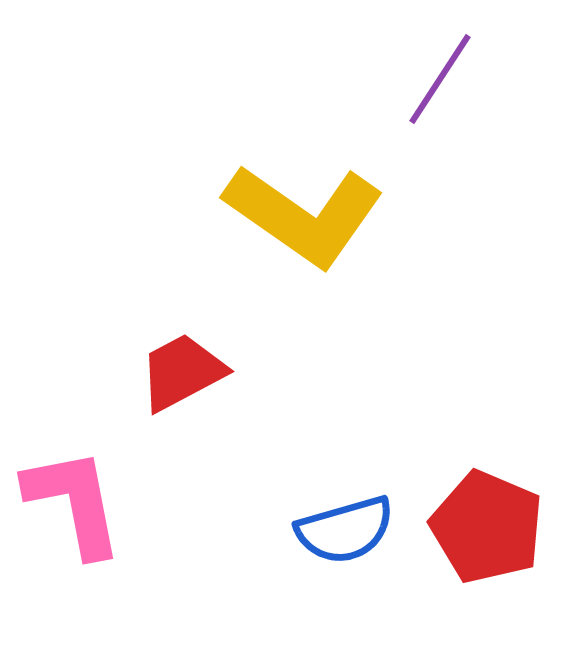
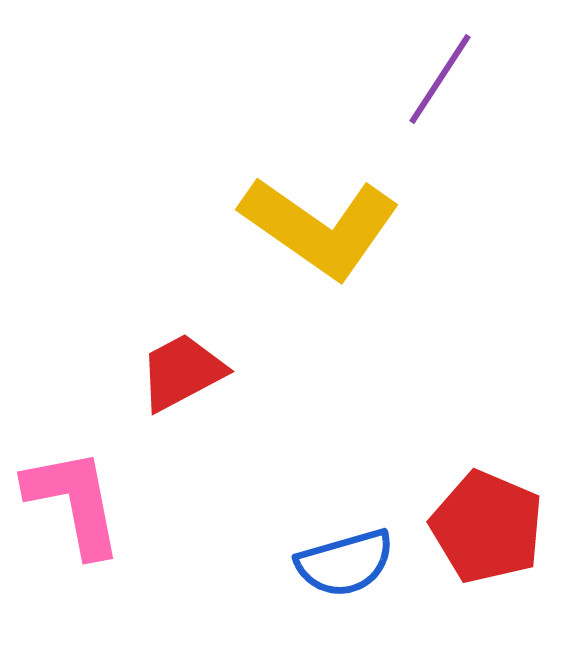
yellow L-shape: moved 16 px right, 12 px down
blue semicircle: moved 33 px down
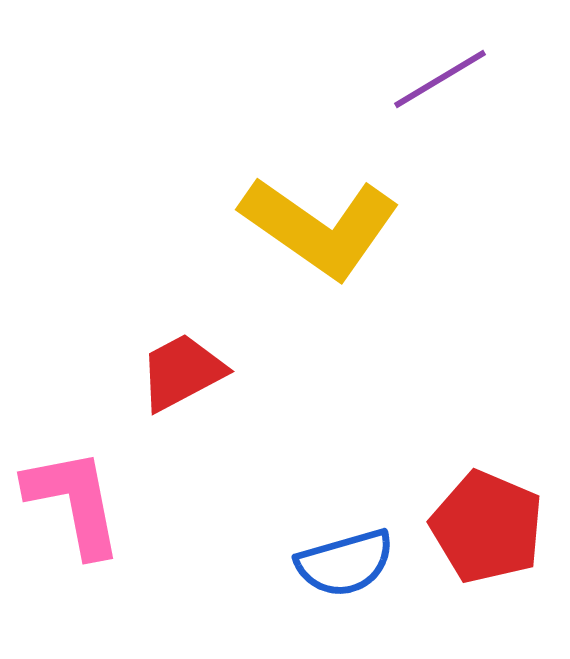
purple line: rotated 26 degrees clockwise
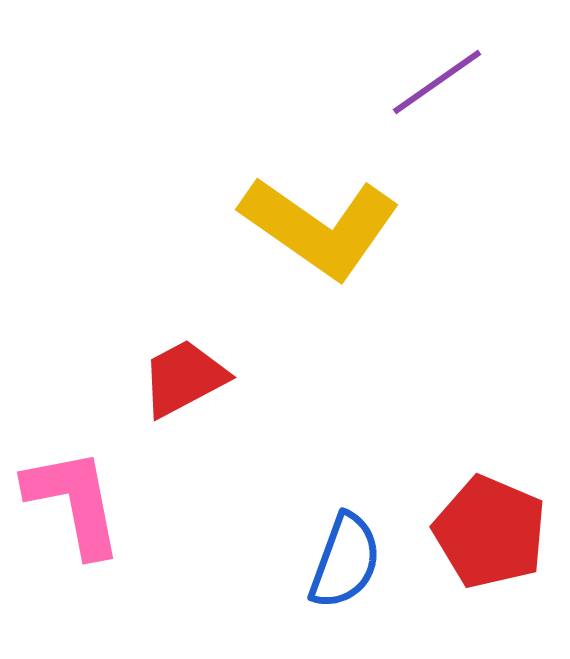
purple line: moved 3 px left, 3 px down; rotated 4 degrees counterclockwise
red trapezoid: moved 2 px right, 6 px down
red pentagon: moved 3 px right, 5 px down
blue semicircle: moved 2 px up; rotated 54 degrees counterclockwise
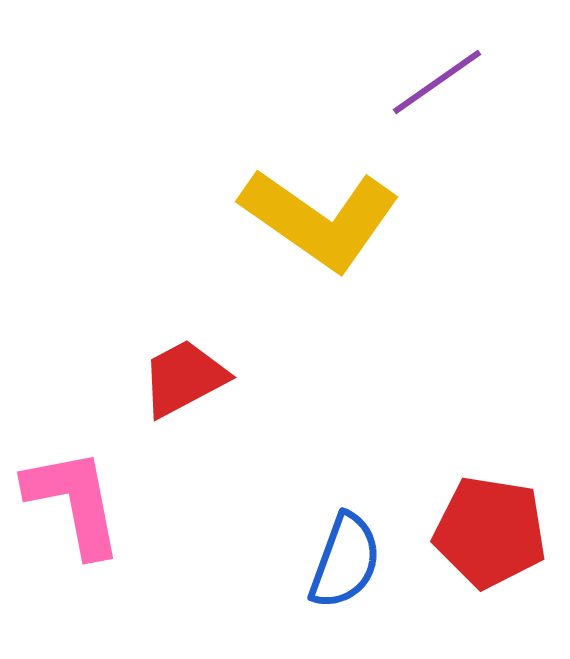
yellow L-shape: moved 8 px up
red pentagon: rotated 14 degrees counterclockwise
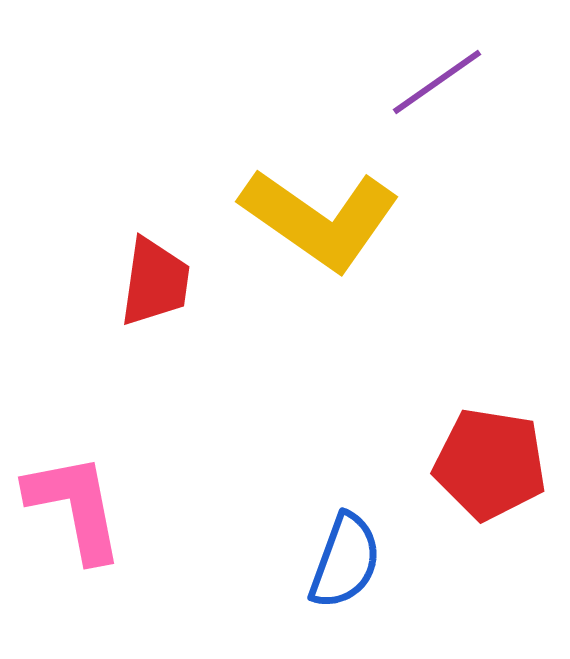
red trapezoid: moved 29 px left, 96 px up; rotated 126 degrees clockwise
pink L-shape: moved 1 px right, 5 px down
red pentagon: moved 68 px up
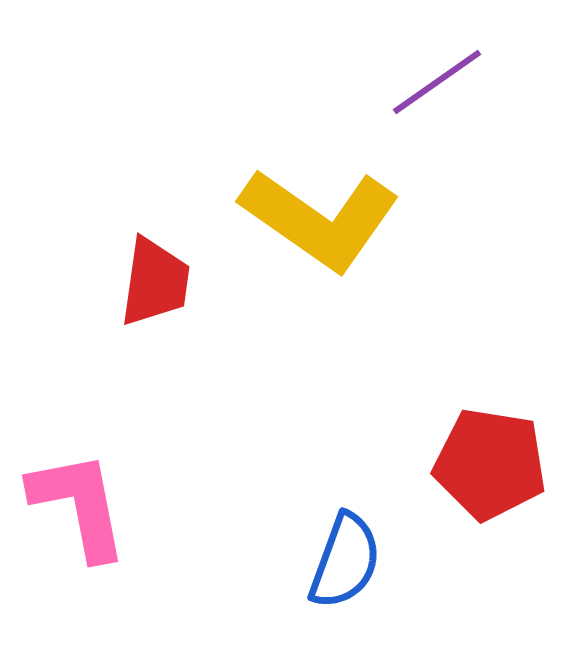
pink L-shape: moved 4 px right, 2 px up
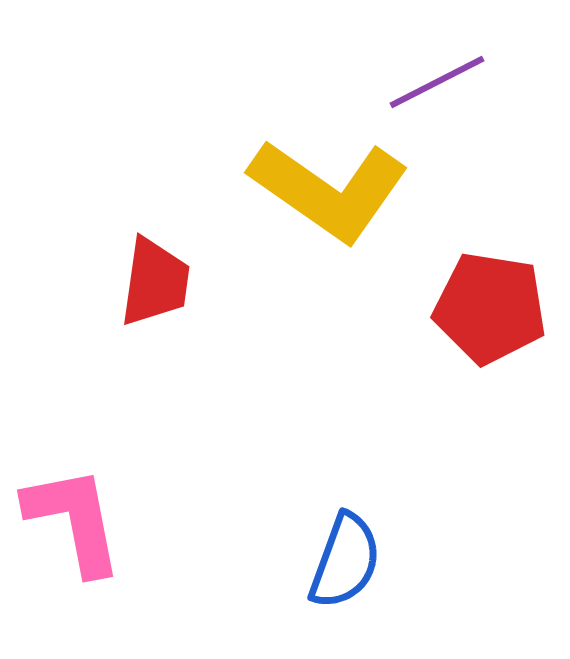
purple line: rotated 8 degrees clockwise
yellow L-shape: moved 9 px right, 29 px up
red pentagon: moved 156 px up
pink L-shape: moved 5 px left, 15 px down
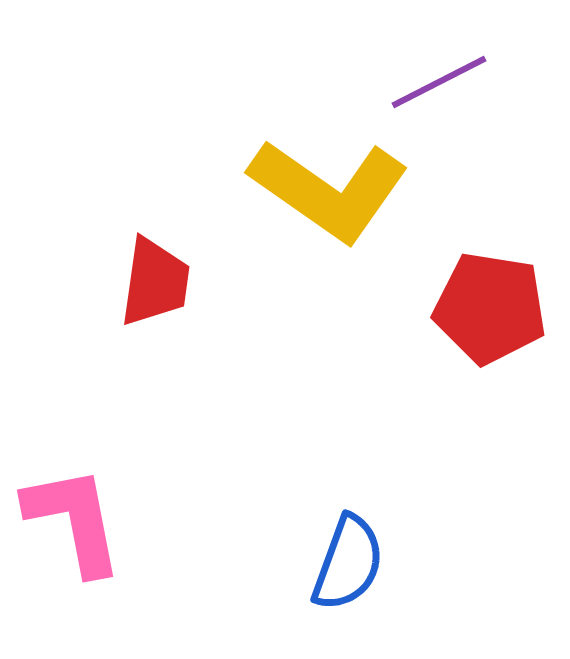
purple line: moved 2 px right
blue semicircle: moved 3 px right, 2 px down
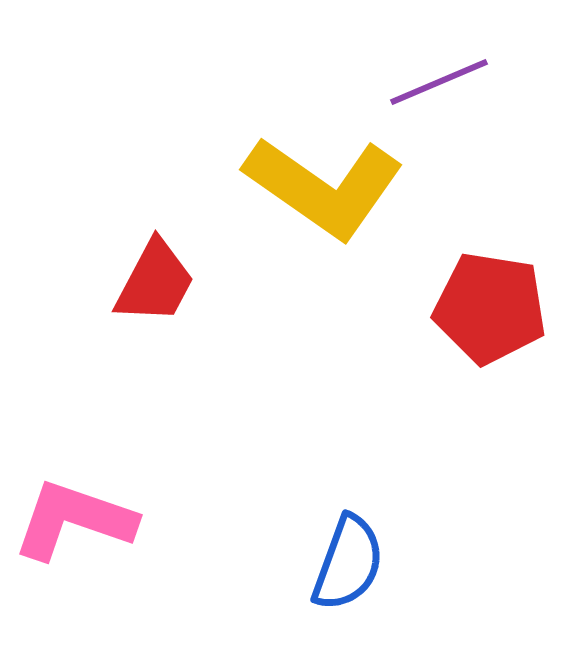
purple line: rotated 4 degrees clockwise
yellow L-shape: moved 5 px left, 3 px up
red trapezoid: rotated 20 degrees clockwise
pink L-shape: rotated 60 degrees counterclockwise
